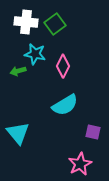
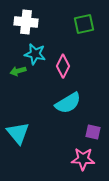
green square: moved 29 px right; rotated 25 degrees clockwise
cyan semicircle: moved 3 px right, 2 px up
pink star: moved 3 px right, 5 px up; rotated 30 degrees clockwise
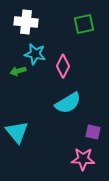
cyan triangle: moved 1 px left, 1 px up
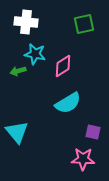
pink diamond: rotated 30 degrees clockwise
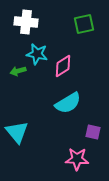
cyan star: moved 2 px right
pink star: moved 6 px left
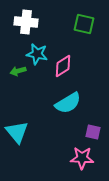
green square: rotated 25 degrees clockwise
pink star: moved 5 px right, 1 px up
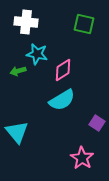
pink diamond: moved 4 px down
cyan semicircle: moved 6 px left, 3 px up
purple square: moved 4 px right, 9 px up; rotated 21 degrees clockwise
pink star: rotated 30 degrees clockwise
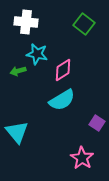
green square: rotated 25 degrees clockwise
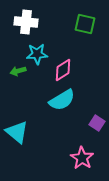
green square: moved 1 px right; rotated 25 degrees counterclockwise
cyan star: rotated 15 degrees counterclockwise
cyan triangle: rotated 10 degrees counterclockwise
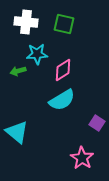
green square: moved 21 px left
